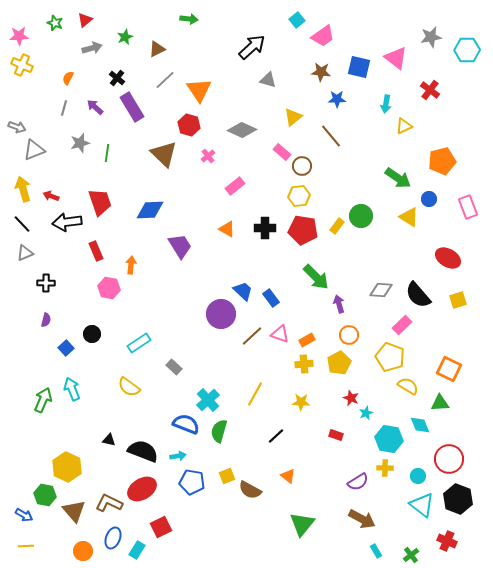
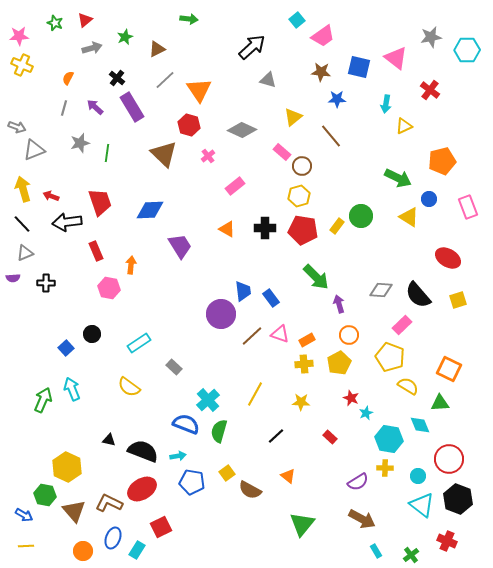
green arrow at (398, 178): rotated 8 degrees counterclockwise
yellow hexagon at (299, 196): rotated 10 degrees counterclockwise
blue trapezoid at (243, 291): rotated 40 degrees clockwise
purple semicircle at (46, 320): moved 33 px left, 42 px up; rotated 72 degrees clockwise
red rectangle at (336, 435): moved 6 px left, 2 px down; rotated 24 degrees clockwise
yellow square at (227, 476): moved 3 px up; rotated 14 degrees counterclockwise
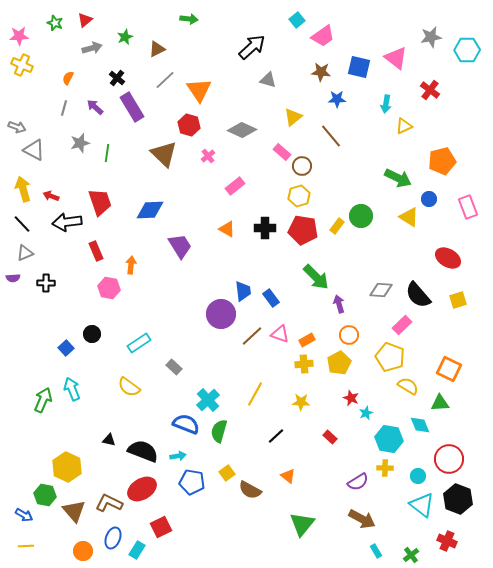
gray triangle at (34, 150): rotated 50 degrees clockwise
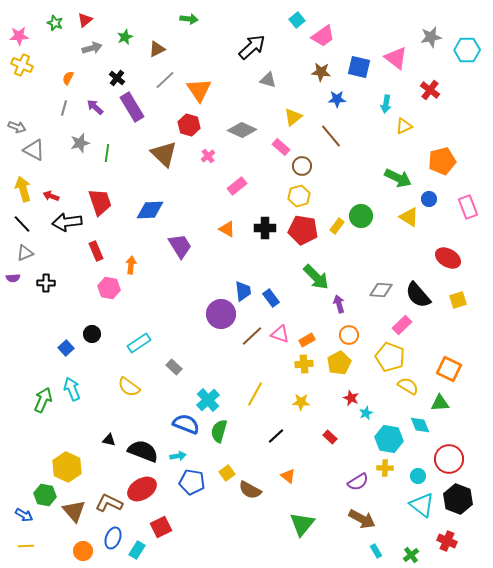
pink rectangle at (282, 152): moved 1 px left, 5 px up
pink rectangle at (235, 186): moved 2 px right
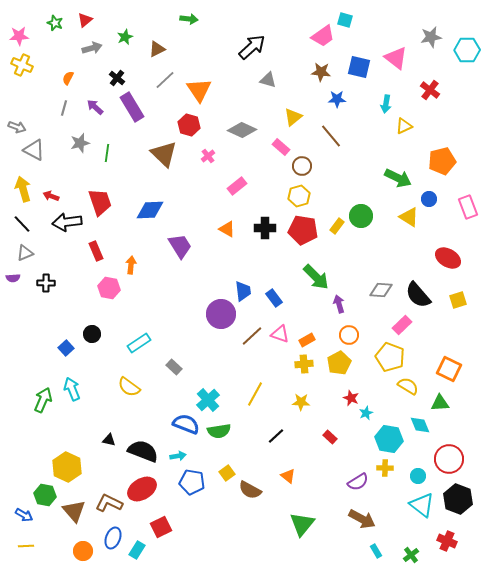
cyan square at (297, 20): moved 48 px right; rotated 35 degrees counterclockwise
blue rectangle at (271, 298): moved 3 px right
green semicircle at (219, 431): rotated 115 degrees counterclockwise
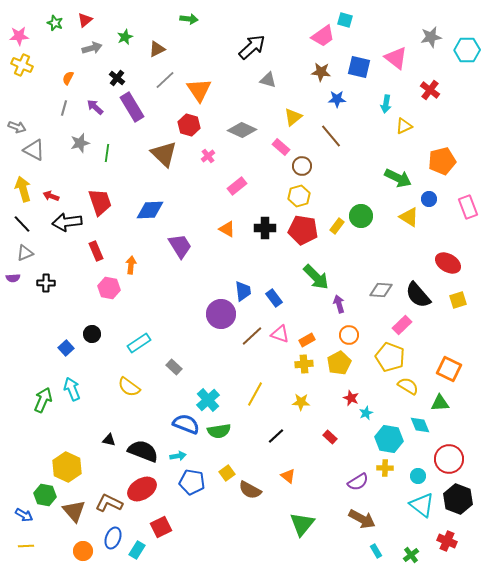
red ellipse at (448, 258): moved 5 px down
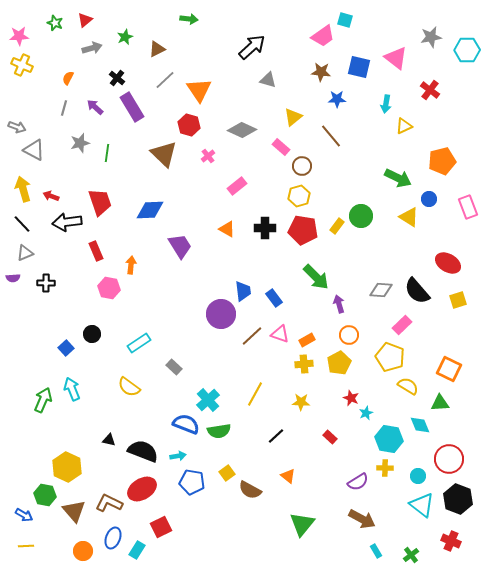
black semicircle at (418, 295): moved 1 px left, 4 px up
red cross at (447, 541): moved 4 px right
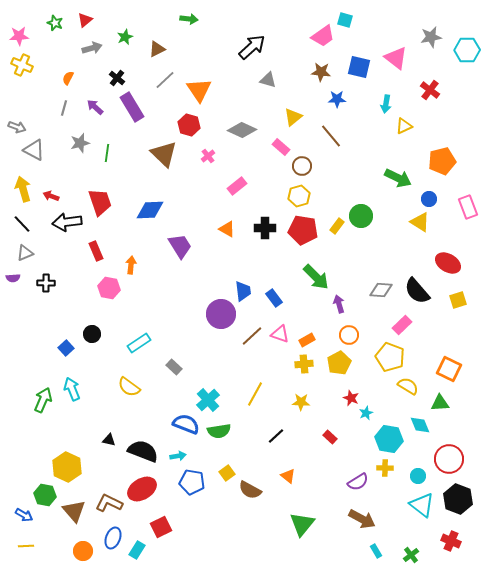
yellow triangle at (409, 217): moved 11 px right, 5 px down
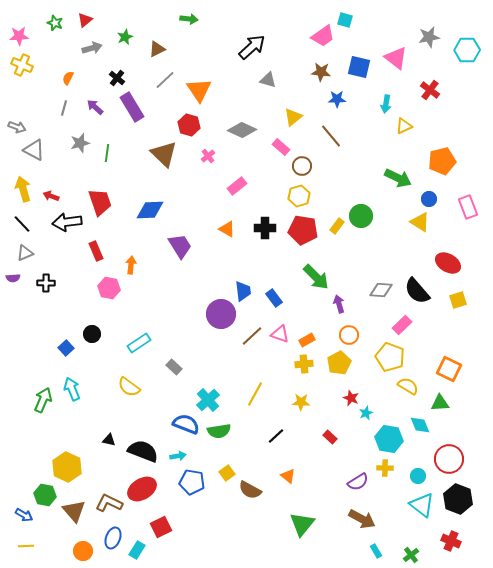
gray star at (431, 37): moved 2 px left
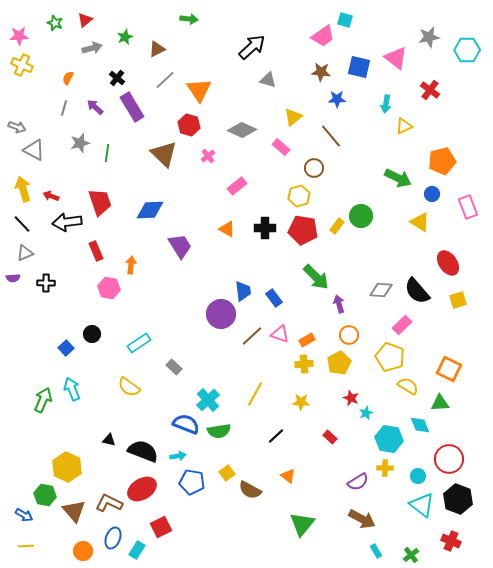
brown circle at (302, 166): moved 12 px right, 2 px down
blue circle at (429, 199): moved 3 px right, 5 px up
red ellipse at (448, 263): rotated 25 degrees clockwise
